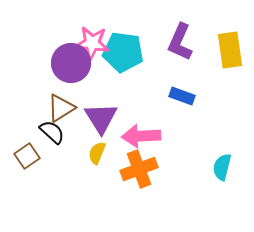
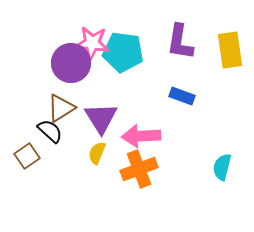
purple L-shape: rotated 15 degrees counterclockwise
black semicircle: moved 2 px left, 1 px up
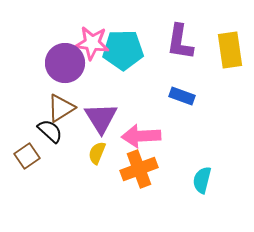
cyan pentagon: moved 2 px up; rotated 9 degrees counterclockwise
purple circle: moved 6 px left
cyan semicircle: moved 20 px left, 13 px down
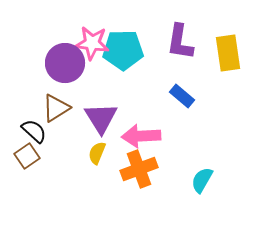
yellow rectangle: moved 2 px left, 3 px down
blue rectangle: rotated 20 degrees clockwise
brown triangle: moved 5 px left
black semicircle: moved 16 px left
cyan semicircle: rotated 16 degrees clockwise
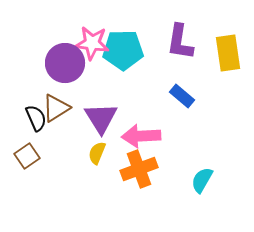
black semicircle: moved 2 px right, 13 px up; rotated 24 degrees clockwise
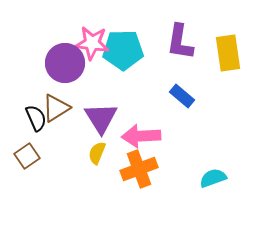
cyan semicircle: moved 11 px right, 2 px up; rotated 40 degrees clockwise
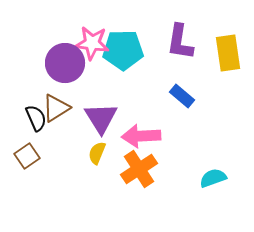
orange cross: rotated 12 degrees counterclockwise
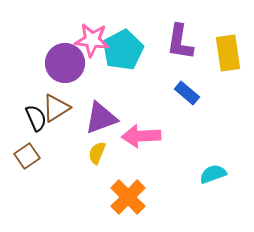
pink star: moved 3 px up
cyan pentagon: rotated 27 degrees counterclockwise
blue rectangle: moved 5 px right, 3 px up
purple triangle: rotated 42 degrees clockwise
orange cross: moved 11 px left, 28 px down; rotated 12 degrees counterclockwise
cyan semicircle: moved 4 px up
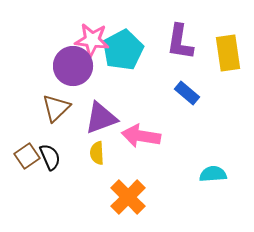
purple circle: moved 8 px right, 3 px down
brown triangle: rotated 12 degrees counterclockwise
black semicircle: moved 14 px right, 39 px down
pink arrow: rotated 12 degrees clockwise
yellow semicircle: rotated 25 degrees counterclockwise
cyan semicircle: rotated 16 degrees clockwise
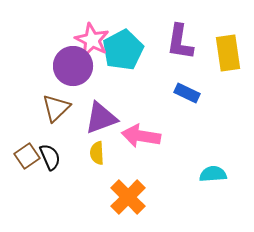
pink star: rotated 20 degrees clockwise
blue rectangle: rotated 15 degrees counterclockwise
